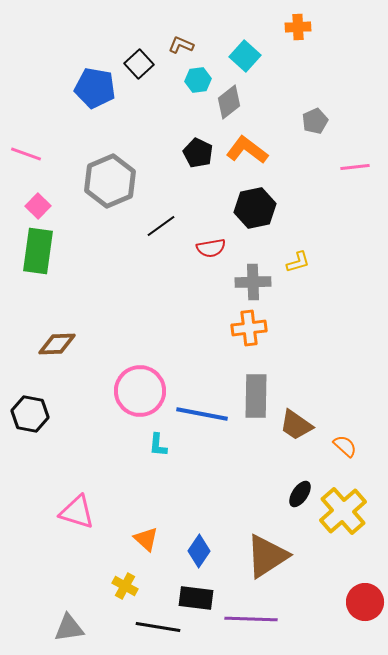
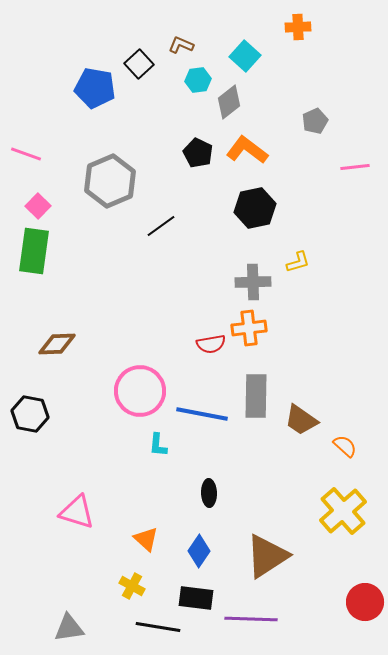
red semicircle at (211, 248): moved 96 px down
green rectangle at (38, 251): moved 4 px left
brown trapezoid at (296, 425): moved 5 px right, 5 px up
black ellipse at (300, 494): moved 91 px left, 1 px up; rotated 36 degrees counterclockwise
yellow cross at (125, 586): moved 7 px right
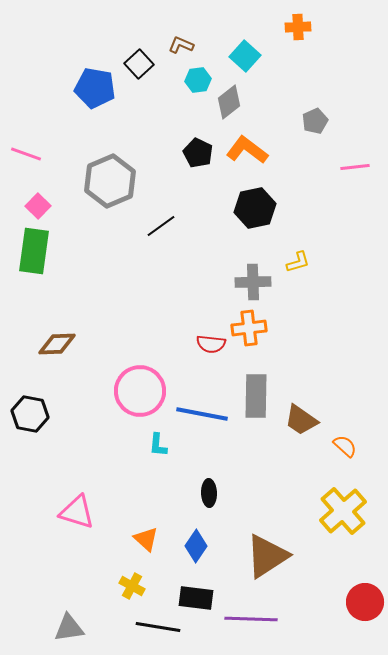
red semicircle at (211, 344): rotated 16 degrees clockwise
blue diamond at (199, 551): moved 3 px left, 5 px up
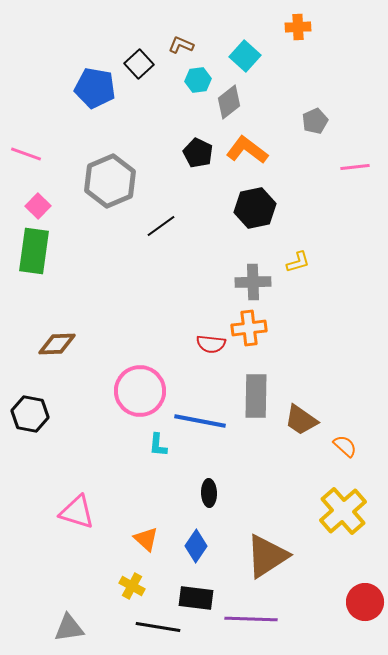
blue line at (202, 414): moved 2 px left, 7 px down
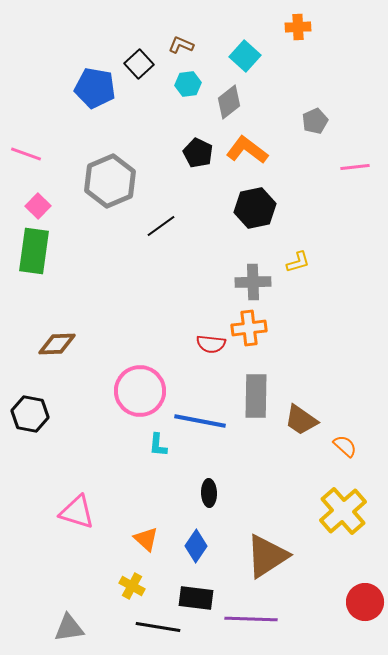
cyan hexagon at (198, 80): moved 10 px left, 4 px down
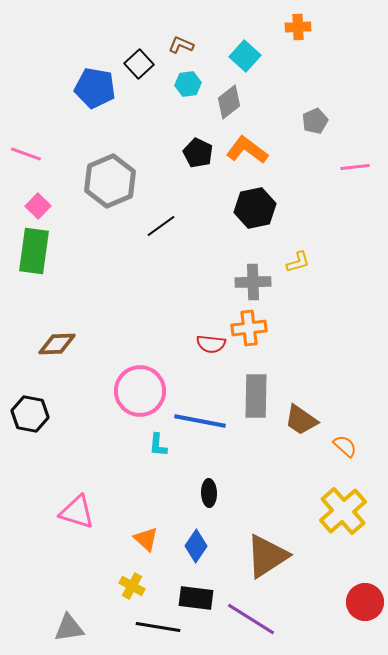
purple line at (251, 619): rotated 30 degrees clockwise
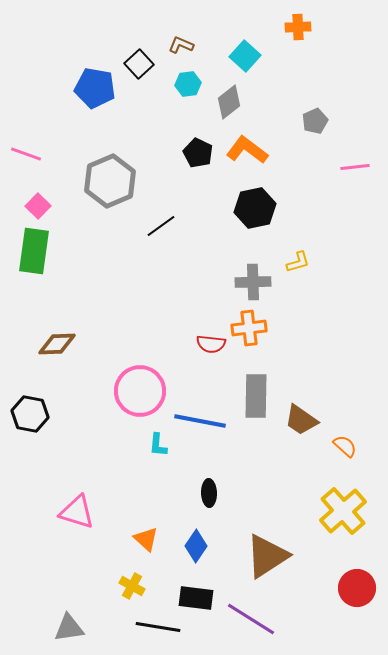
red circle at (365, 602): moved 8 px left, 14 px up
